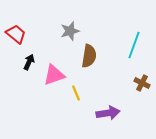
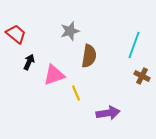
brown cross: moved 7 px up
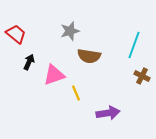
brown semicircle: rotated 90 degrees clockwise
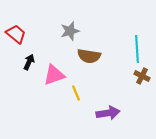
cyan line: moved 3 px right, 4 px down; rotated 24 degrees counterclockwise
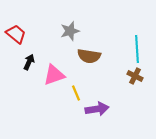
brown cross: moved 7 px left
purple arrow: moved 11 px left, 4 px up
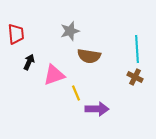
red trapezoid: rotated 45 degrees clockwise
brown cross: moved 1 px down
purple arrow: rotated 10 degrees clockwise
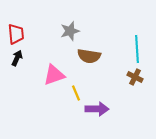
black arrow: moved 12 px left, 4 px up
